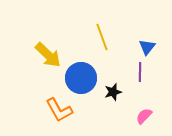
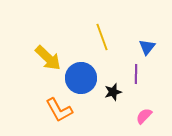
yellow arrow: moved 3 px down
purple line: moved 4 px left, 2 px down
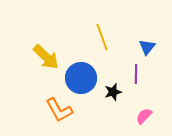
yellow arrow: moved 2 px left, 1 px up
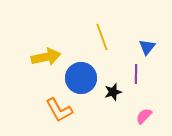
yellow arrow: rotated 56 degrees counterclockwise
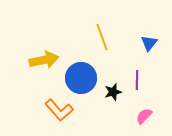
blue triangle: moved 2 px right, 4 px up
yellow arrow: moved 2 px left, 3 px down
purple line: moved 1 px right, 6 px down
orange L-shape: rotated 12 degrees counterclockwise
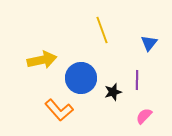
yellow line: moved 7 px up
yellow arrow: moved 2 px left
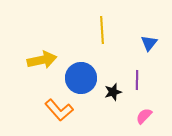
yellow line: rotated 16 degrees clockwise
